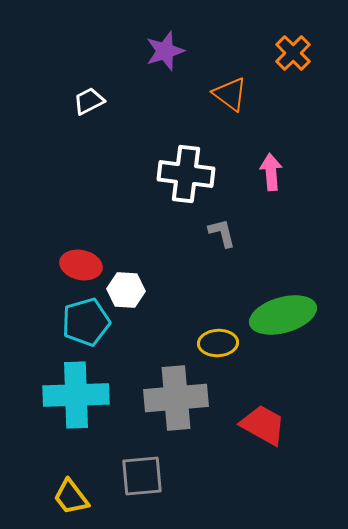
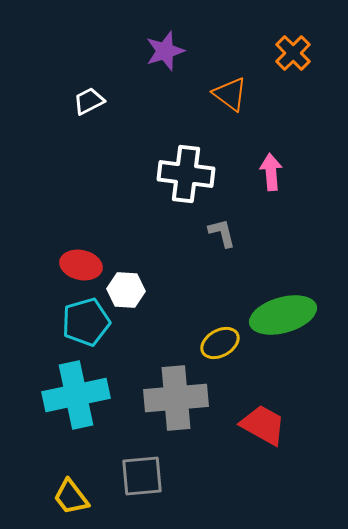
yellow ellipse: moved 2 px right; rotated 27 degrees counterclockwise
cyan cross: rotated 10 degrees counterclockwise
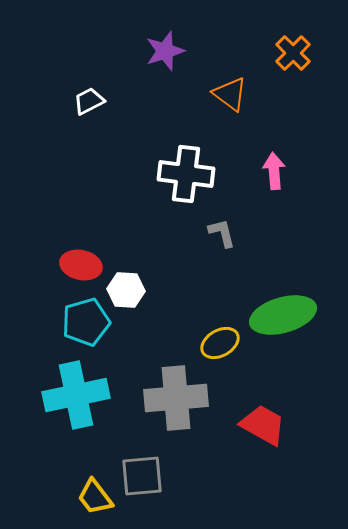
pink arrow: moved 3 px right, 1 px up
yellow trapezoid: moved 24 px right
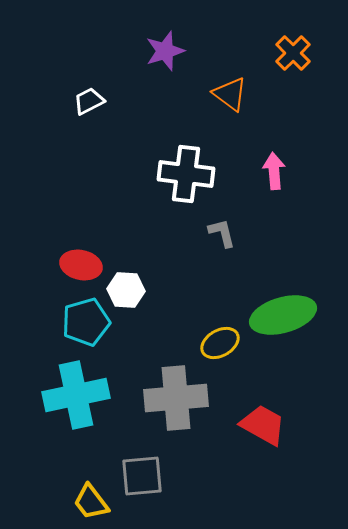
yellow trapezoid: moved 4 px left, 5 px down
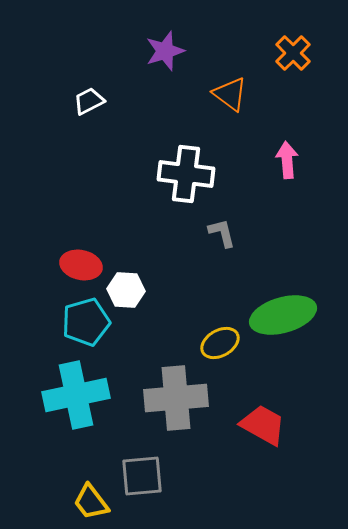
pink arrow: moved 13 px right, 11 px up
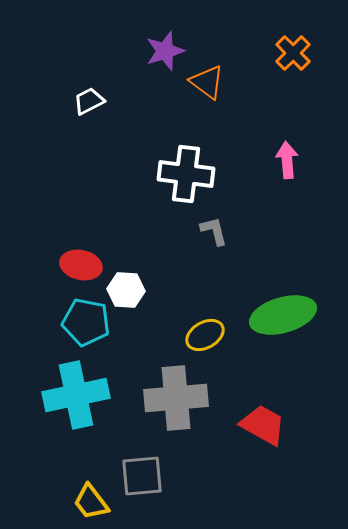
orange triangle: moved 23 px left, 12 px up
gray L-shape: moved 8 px left, 2 px up
cyan pentagon: rotated 27 degrees clockwise
yellow ellipse: moved 15 px left, 8 px up
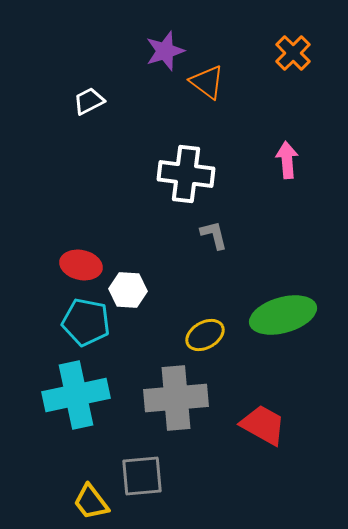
gray L-shape: moved 4 px down
white hexagon: moved 2 px right
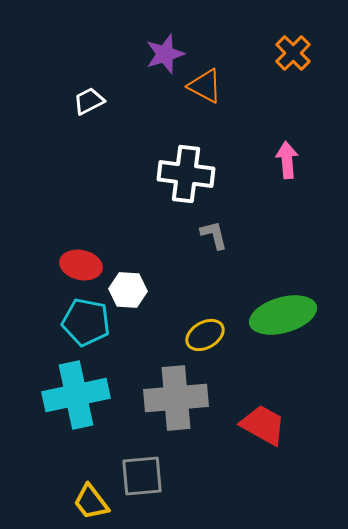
purple star: moved 3 px down
orange triangle: moved 2 px left, 4 px down; rotated 9 degrees counterclockwise
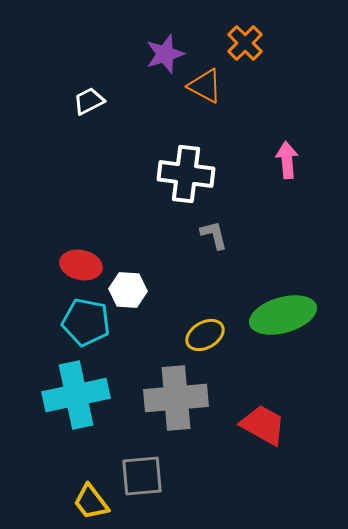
orange cross: moved 48 px left, 10 px up
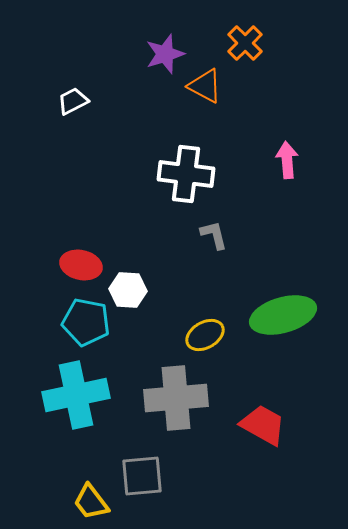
white trapezoid: moved 16 px left
